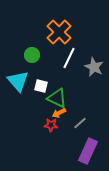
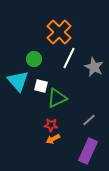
green circle: moved 2 px right, 4 px down
green triangle: rotated 50 degrees counterclockwise
orange arrow: moved 6 px left, 26 px down
gray line: moved 9 px right, 3 px up
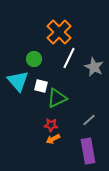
purple rectangle: rotated 35 degrees counterclockwise
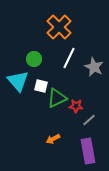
orange cross: moved 5 px up
red star: moved 25 px right, 19 px up
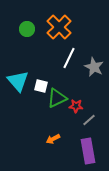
green circle: moved 7 px left, 30 px up
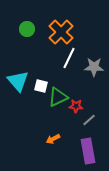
orange cross: moved 2 px right, 5 px down
gray star: rotated 24 degrees counterclockwise
green triangle: moved 1 px right, 1 px up
